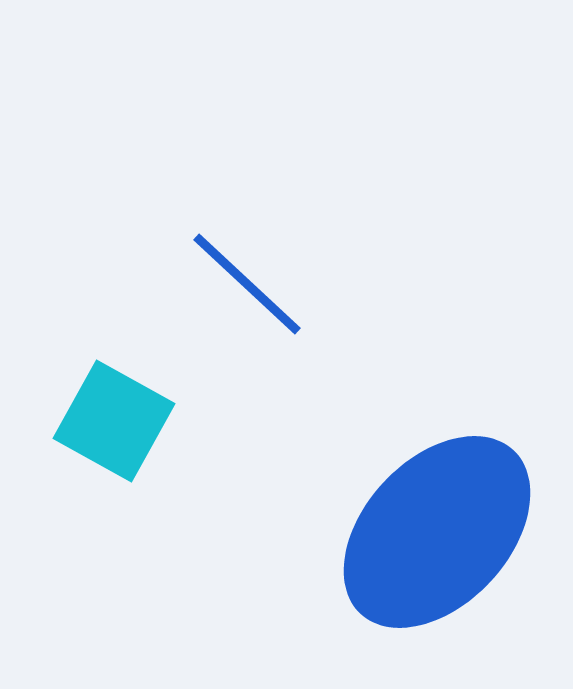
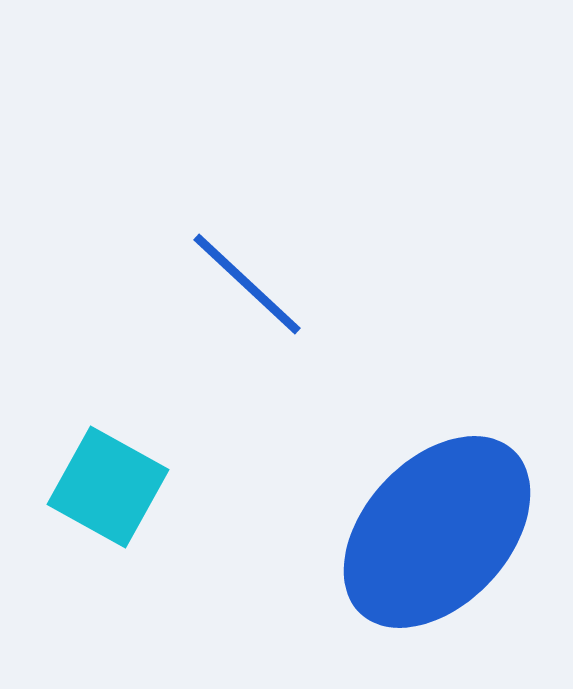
cyan square: moved 6 px left, 66 px down
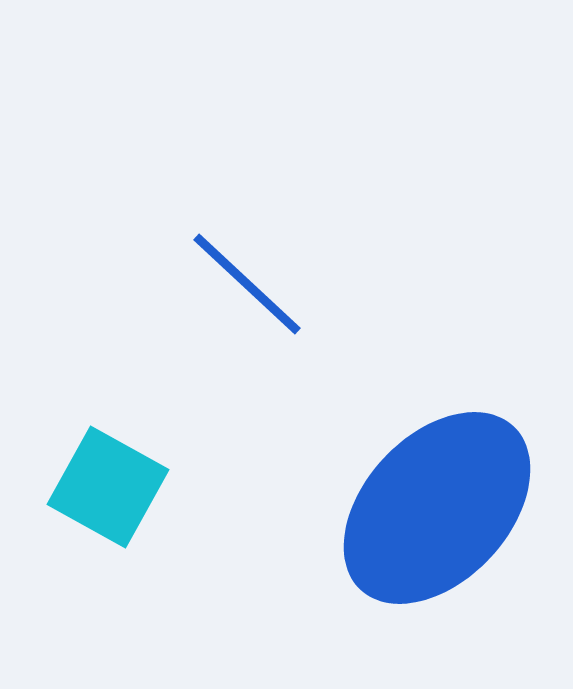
blue ellipse: moved 24 px up
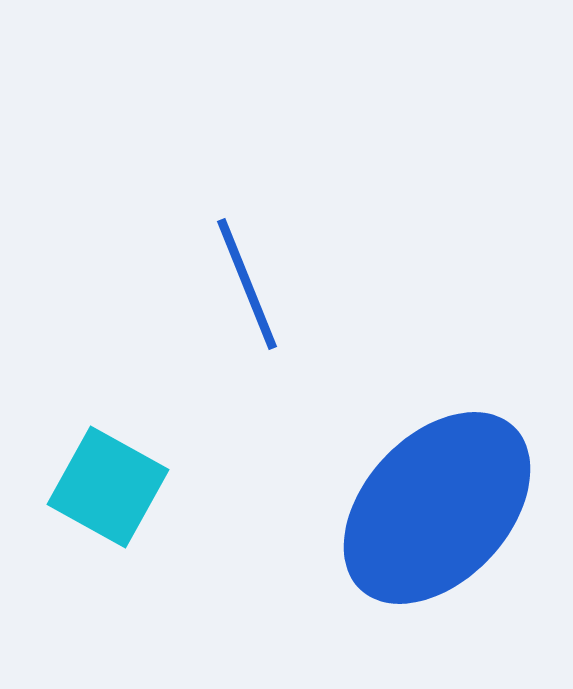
blue line: rotated 25 degrees clockwise
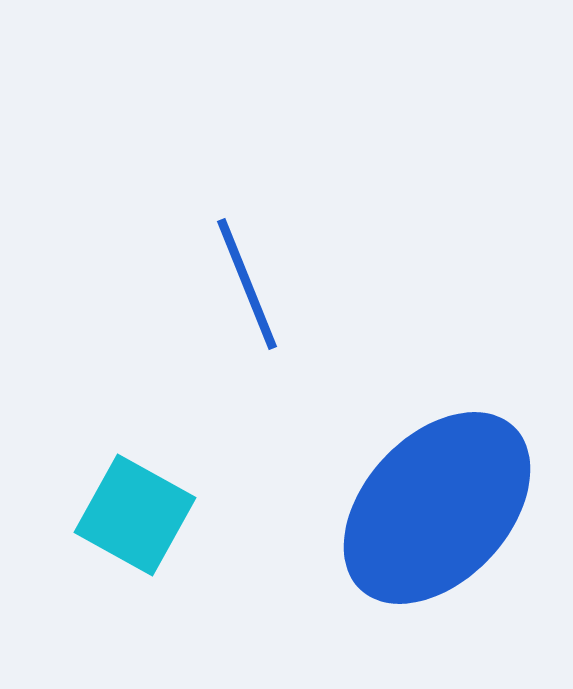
cyan square: moved 27 px right, 28 px down
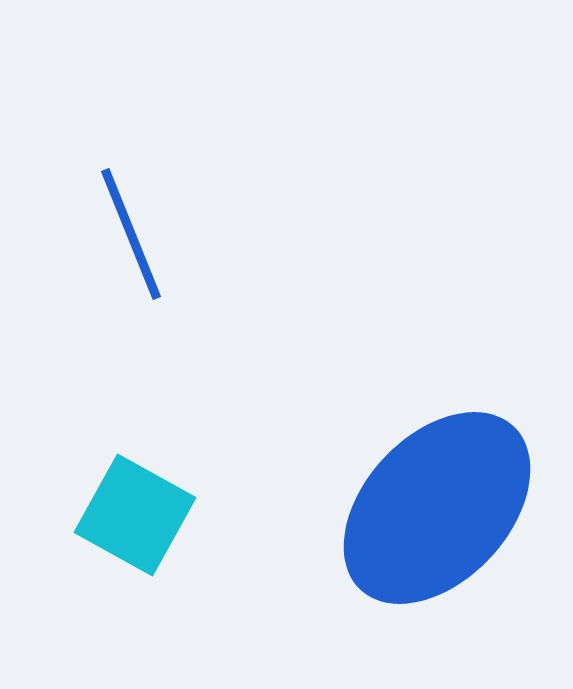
blue line: moved 116 px left, 50 px up
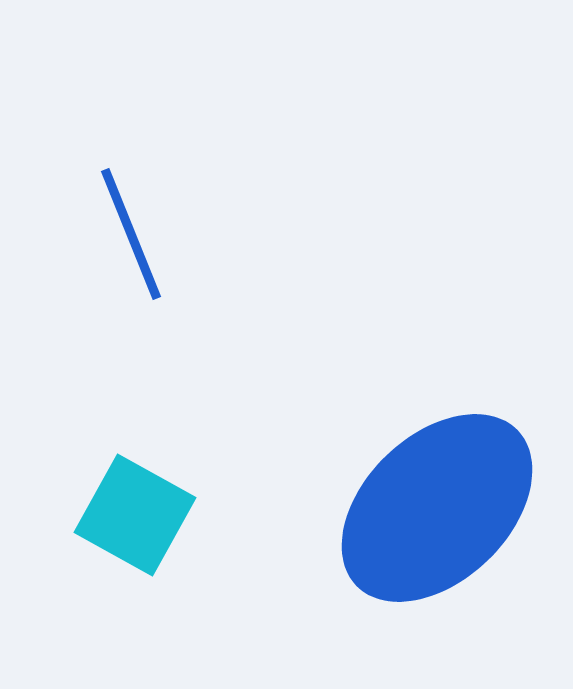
blue ellipse: rotated 3 degrees clockwise
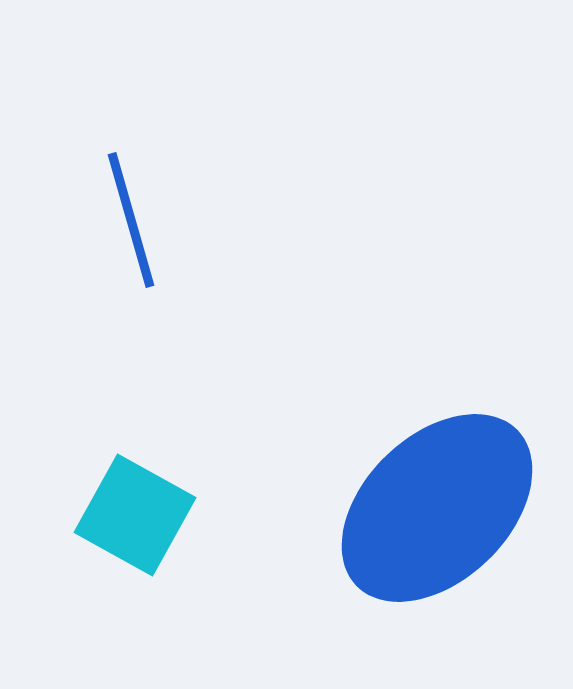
blue line: moved 14 px up; rotated 6 degrees clockwise
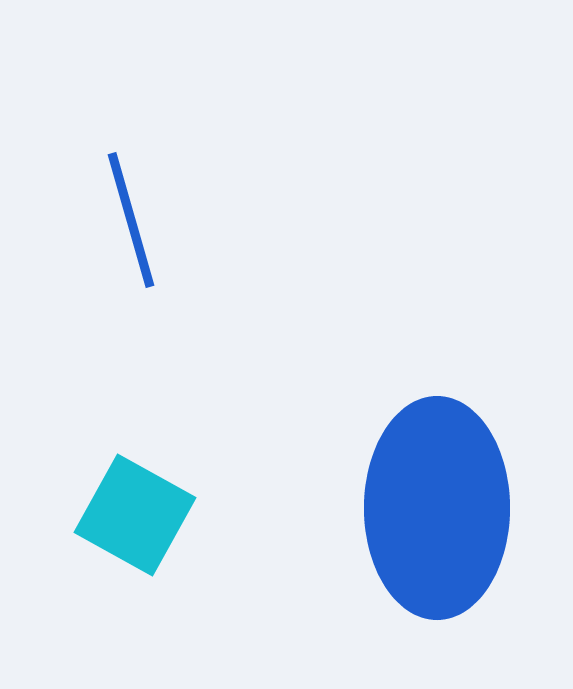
blue ellipse: rotated 46 degrees counterclockwise
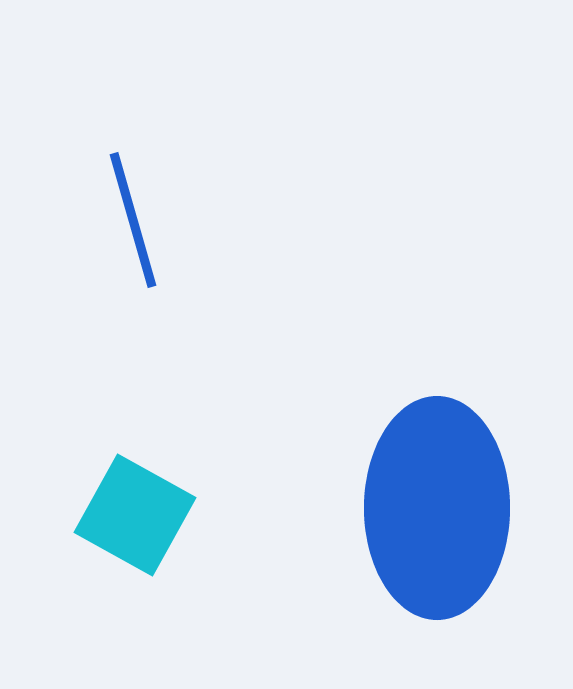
blue line: moved 2 px right
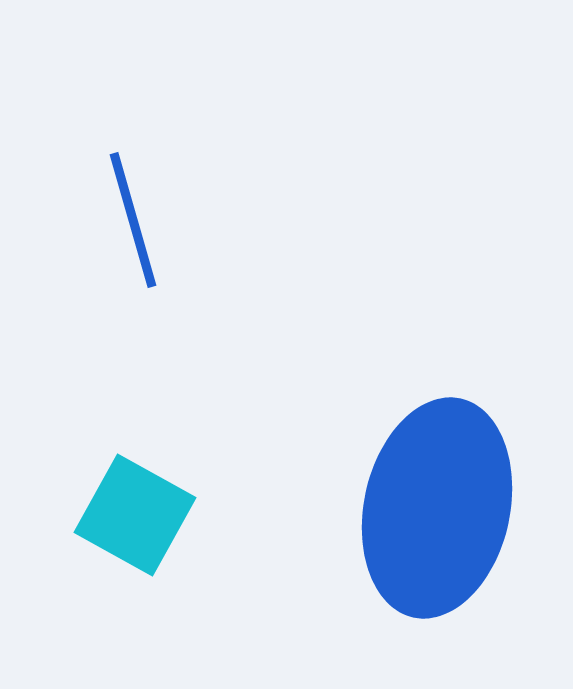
blue ellipse: rotated 12 degrees clockwise
